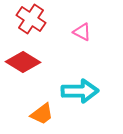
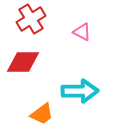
red cross: rotated 24 degrees clockwise
red diamond: rotated 32 degrees counterclockwise
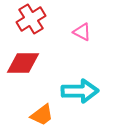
red diamond: moved 1 px down
orange trapezoid: moved 1 px down
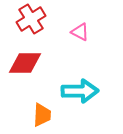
pink triangle: moved 2 px left
red diamond: moved 2 px right
orange trapezoid: rotated 50 degrees counterclockwise
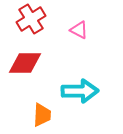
pink triangle: moved 1 px left, 2 px up
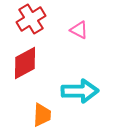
red diamond: rotated 28 degrees counterclockwise
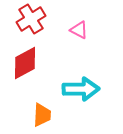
cyan arrow: moved 1 px right, 2 px up
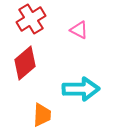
red diamond: rotated 12 degrees counterclockwise
